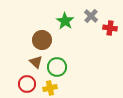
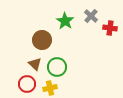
brown triangle: moved 1 px left, 2 px down
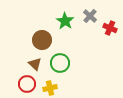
gray cross: moved 1 px left
red cross: rotated 16 degrees clockwise
green circle: moved 3 px right, 4 px up
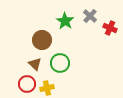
yellow cross: moved 3 px left
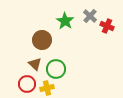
red cross: moved 3 px left, 2 px up
green circle: moved 4 px left, 6 px down
